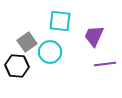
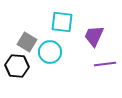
cyan square: moved 2 px right, 1 px down
gray square: rotated 24 degrees counterclockwise
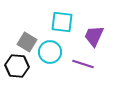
purple line: moved 22 px left; rotated 25 degrees clockwise
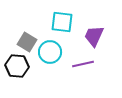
purple line: rotated 30 degrees counterclockwise
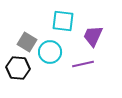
cyan square: moved 1 px right, 1 px up
purple trapezoid: moved 1 px left
black hexagon: moved 1 px right, 2 px down
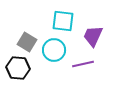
cyan circle: moved 4 px right, 2 px up
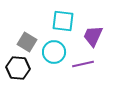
cyan circle: moved 2 px down
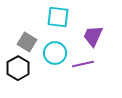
cyan square: moved 5 px left, 4 px up
cyan circle: moved 1 px right, 1 px down
black hexagon: rotated 25 degrees clockwise
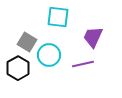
purple trapezoid: moved 1 px down
cyan circle: moved 6 px left, 2 px down
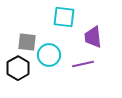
cyan square: moved 6 px right
purple trapezoid: rotated 30 degrees counterclockwise
gray square: rotated 24 degrees counterclockwise
